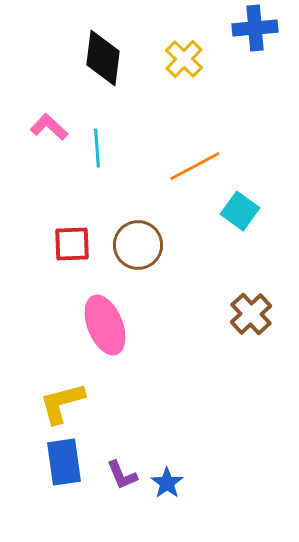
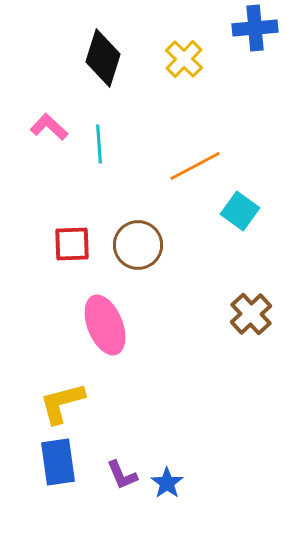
black diamond: rotated 10 degrees clockwise
cyan line: moved 2 px right, 4 px up
blue rectangle: moved 6 px left
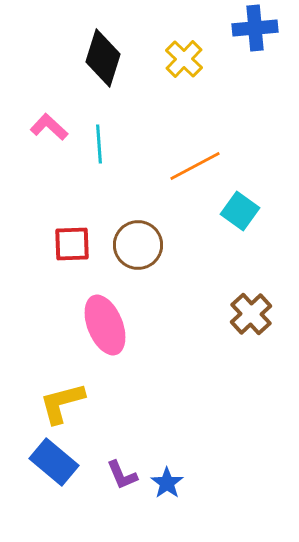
blue rectangle: moved 4 px left; rotated 42 degrees counterclockwise
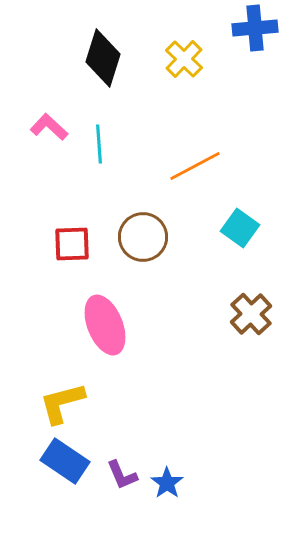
cyan square: moved 17 px down
brown circle: moved 5 px right, 8 px up
blue rectangle: moved 11 px right, 1 px up; rotated 6 degrees counterclockwise
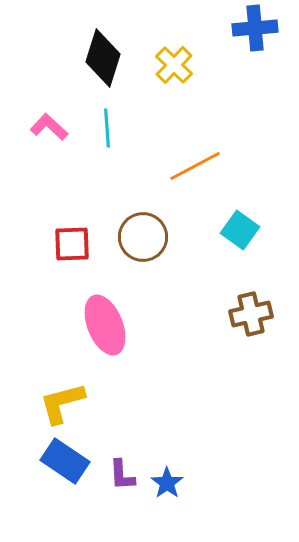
yellow cross: moved 10 px left, 6 px down
cyan line: moved 8 px right, 16 px up
cyan square: moved 2 px down
brown cross: rotated 30 degrees clockwise
purple L-shape: rotated 20 degrees clockwise
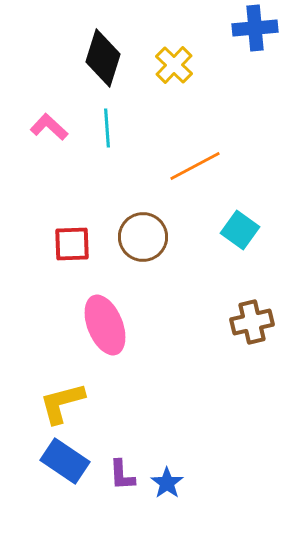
brown cross: moved 1 px right, 8 px down
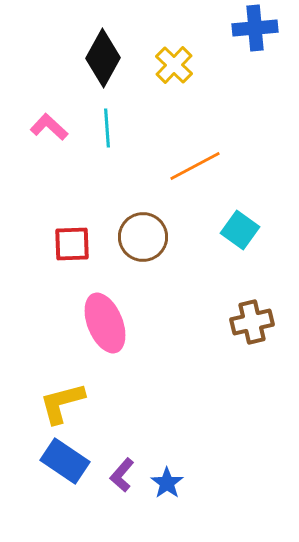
black diamond: rotated 12 degrees clockwise
pink ellipse: moved 2 px up
purple L-shape: rotated 44 degrees clockwise
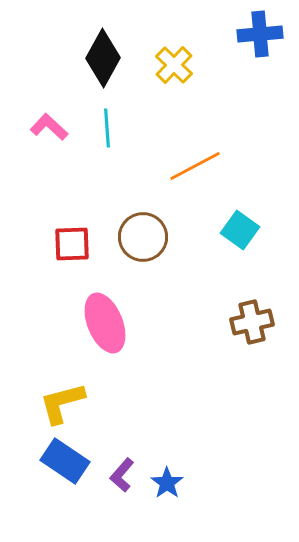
blue cross: moved 5 px right, 6 px down
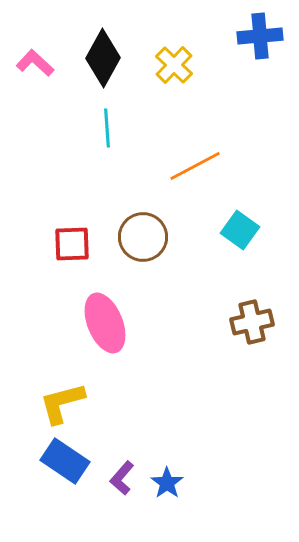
blue cross: moved 2 px down
pink L-shape: moved 14 px left, 64 px up
purple L-shape: moved 3 px down
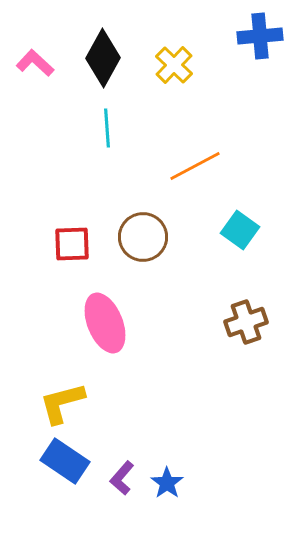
brown cross: moved 6 px left; rotated 6 degrees counterclockwise
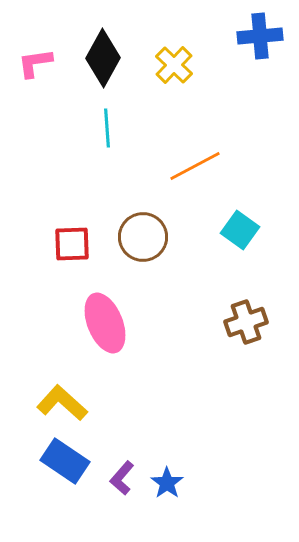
pink L-shape: rotated 51 degrees counterclockwise
yellow L-shape: rotated 57 degrees clockwise
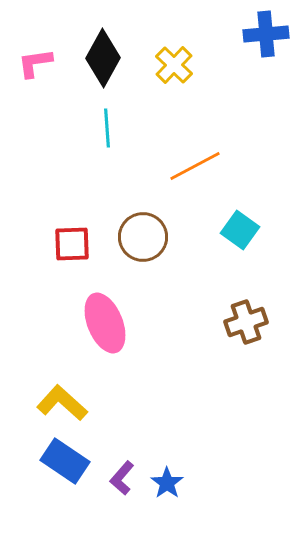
blue cross: moved 6 px right, 2 px up
